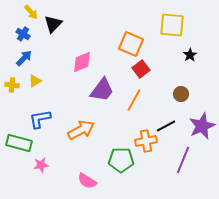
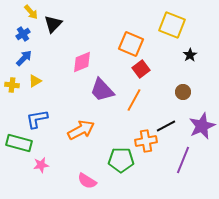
yellow square: rotated 16 degrees clockwise
blue cross: rotated 24 degrees clockwise
purple trapezoid: rotated 100 degrees clockwise
brown circle: moved 2 px right, 2 px up
blue L-shape: moved 3 px left
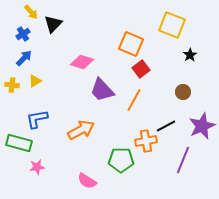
pink diamond: rotated 40 degrees clockwise
pink star: moved 4 px left, 2 px down
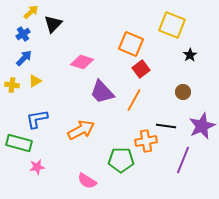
yellow arrow: rotated 91 degrees counterclockwise
purple trapezoid: moved 2 px down
black line: rotated 36 degrees clockwise
